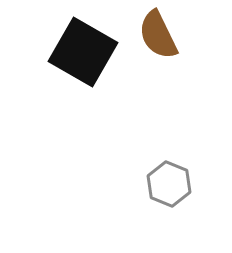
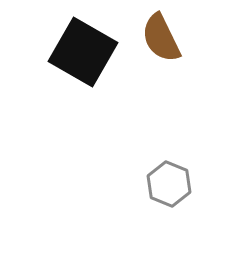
brown semicircle: moved 3 px right, 3 px down
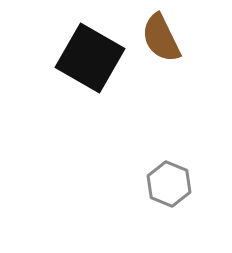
black square: moved 7 px right, 6 px down
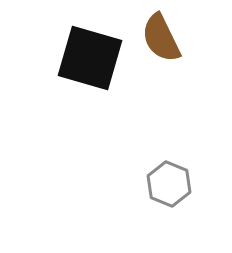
black square: rotated 14 degrees counterclockwise
